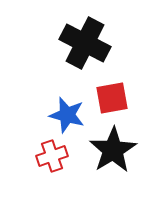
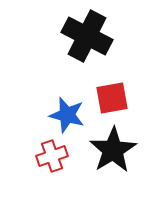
black cross: moved 2 px right, 7 px up
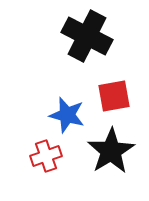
red square: moved 2 px right, 2 px up
black star: moved 2 px left, 1 px down
red cross: moved 6 px left
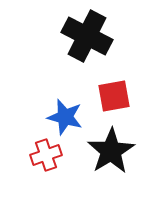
blue star: moved 2 px left, 2 px down
red cross: moved 1 px up
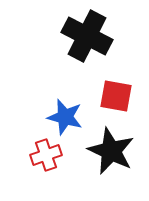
red square: moved 2 px right; rotated 20 degrees clockwise
black star: rotated 15 degrees counterclockwise
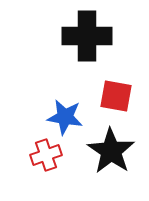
black cross: rotated 27 degrees counterclockwise
blue star: rotated 6 degrees counterclockwise
black star: rotated 9 degrees clockwise
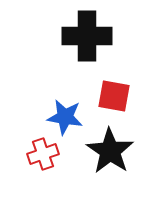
red square: moved 2 px left
black star: moved 1 px left
red cross: moved 3 px left, 1 px up
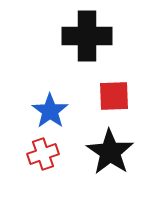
red square: rotated 12 degrees counterclockwise
blue star: moved 15 px left, 6 px up; rotated 27 degrees clockwise
black star: moved 1 px down
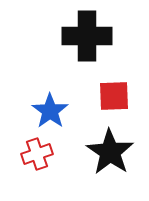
red cross: moved 6 px left
